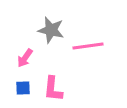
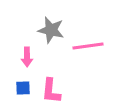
pink arrow: moved 2 px right, 1 px up; rotated 36 degrees counterclockwise
pink L-shape: moved 2 px left, 2 px down
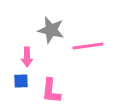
blue square: moved 2 px left, 7 px up
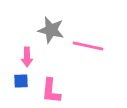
pink line: rotated 20 degrees clockwise
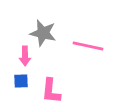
gray star: moved 8 px left, 3 px down
pink arrow: moved 2 px left, 1 px up
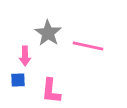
gray star: moved 5 px right; rotated 20 degrees clockwise
blue square: moved 3 px left, 1 px up
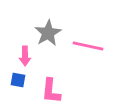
gray star: rotated 8 degrees clockwise
blue square: rotated 14 degrees clockwise
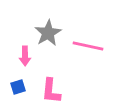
blue square: moved 7 px down; rotated 28 degrees counterclockwise
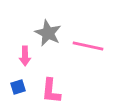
gray star: rotated 16 degrees counterclockwise
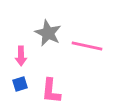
pink line: moved 1 px left
pink arrow: moved 4 px left
blue square: moved 2 px right, 3 px up
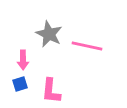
gray star: moved 1 px right, 1 px down
pink arrow: moved 2 px right, 4 px down
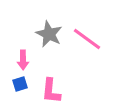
pink line: moved 7 px up; rotated 24 degrees clockwise
